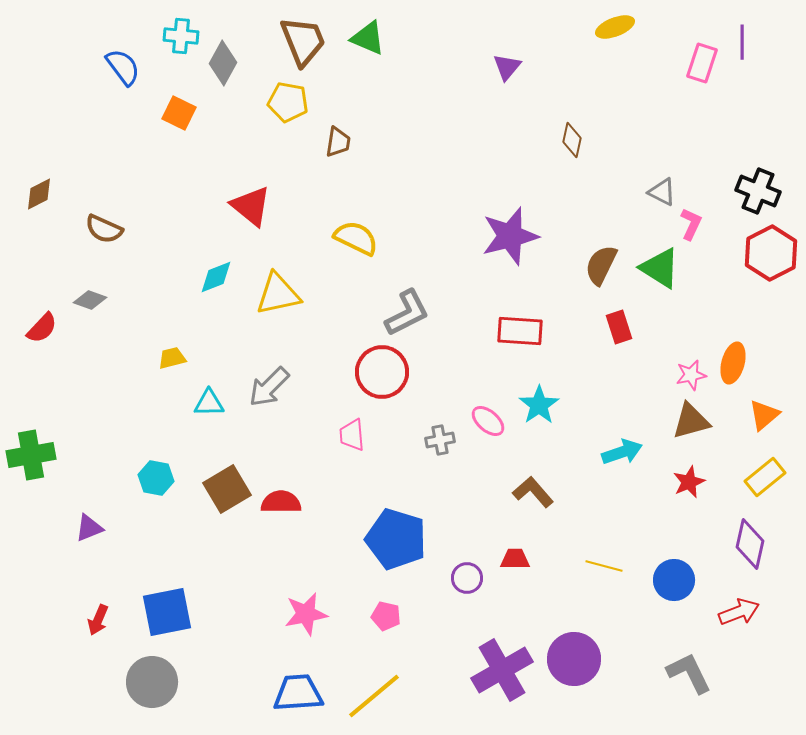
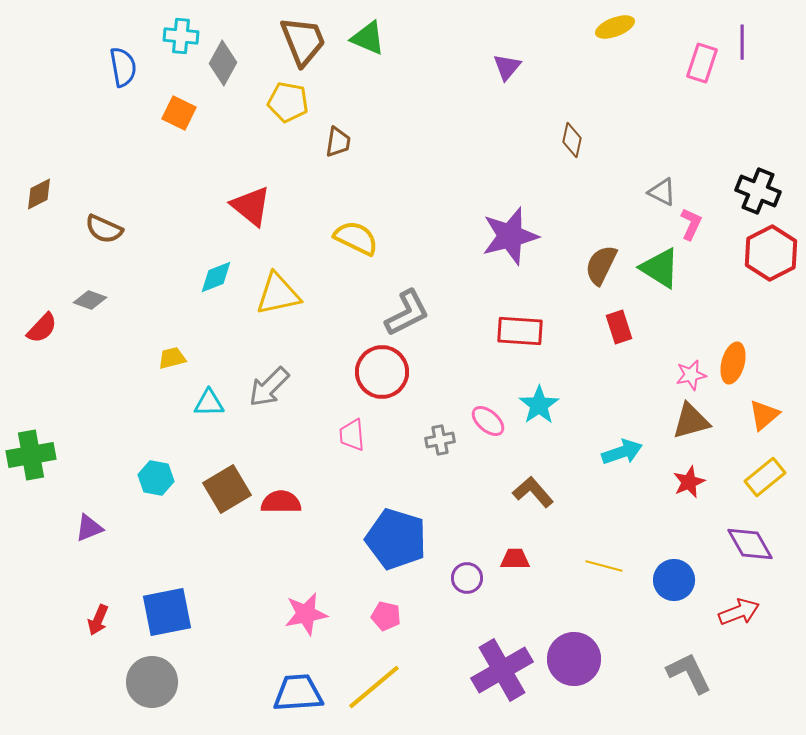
blue semicircle at (123, 67): rotated 27 degrees clockwise
purple diamond at (750, 544): rotated 42 degrees counterclockwise
yellow line at (374, 696): moved 9 px up
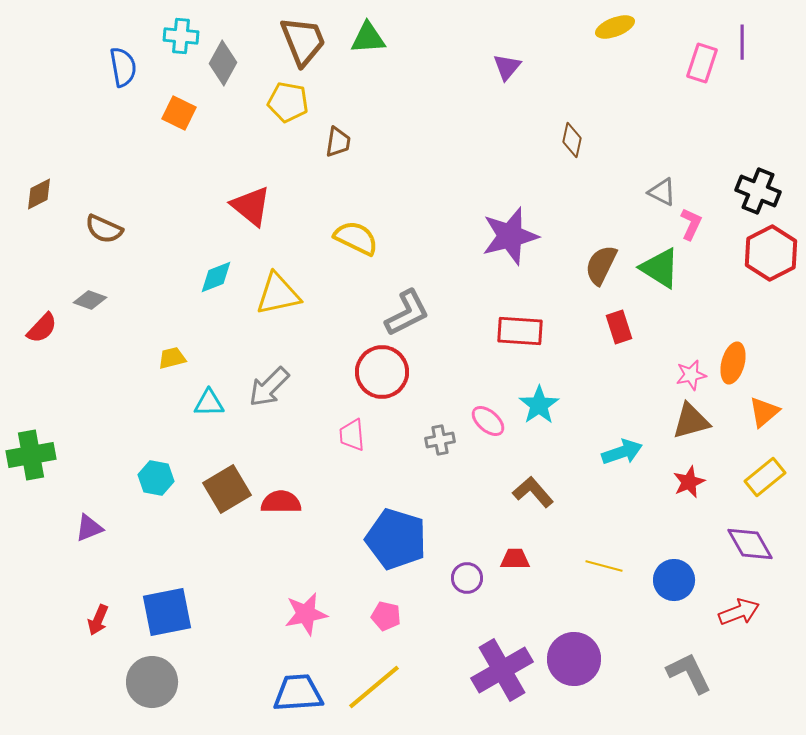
green triangle at (368, 38): rotated 27 degrees counterclockwise
orange triangle at (764, 415): moved 3 px up
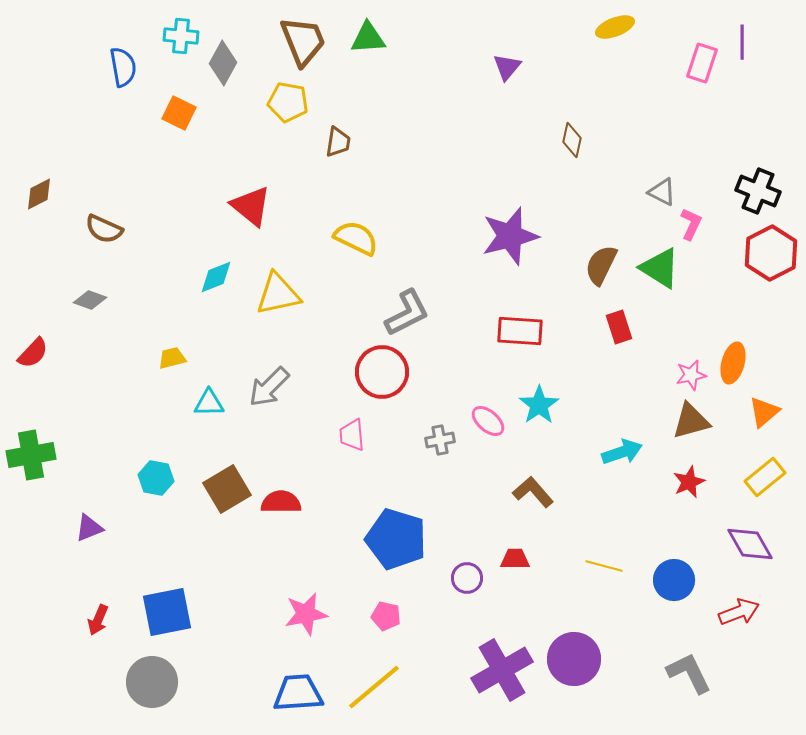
red semicircle at (42, 328): moved 9 px left, 25 px down
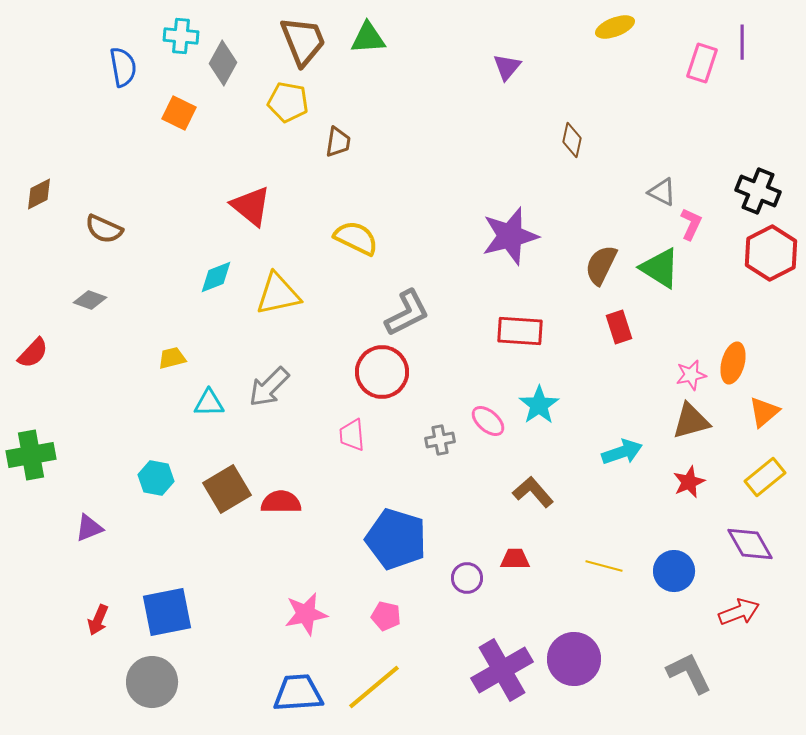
blue circle at (674, 580): moved 9 px up
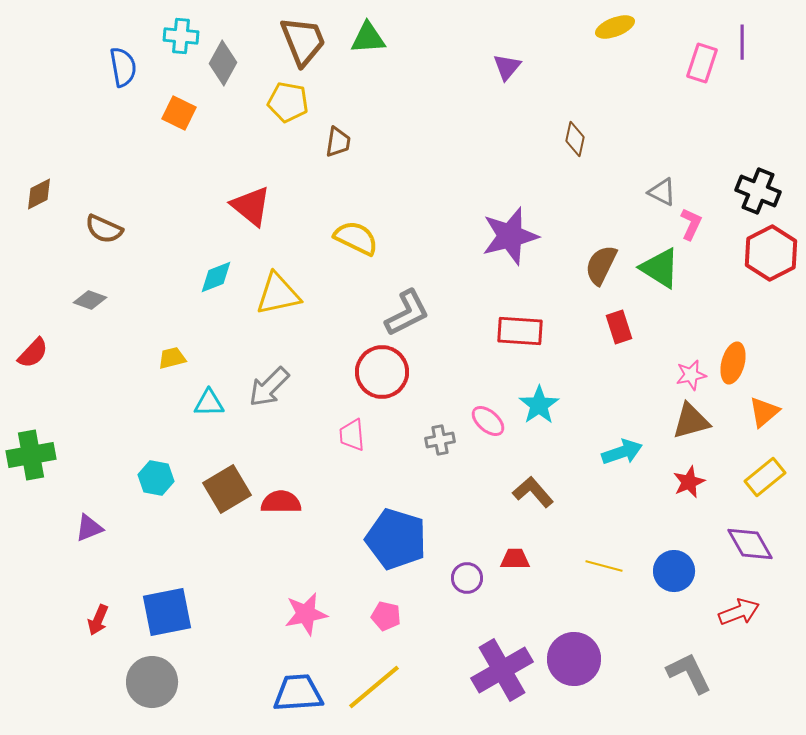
brown diamond at (572, 140): moved 3 px right, 1 px up
